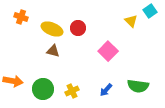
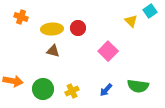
yellow ellipse: rotated 25 degrees counterclockwise
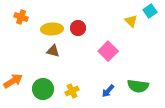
orange arrow: rotated 42 degrees counterclockwise
blue arrow: moved 2 px right, 1 px down
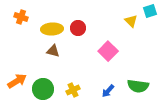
cyan square: rotated 16 degrees clockwise
orange arrow: moved 4 px right
yellow cross: moved 1 px right, 1 px up
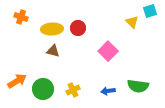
yellow triangle: moved 1 px right, 1 px down
blue arrow: rotated 40 degrees clockwise
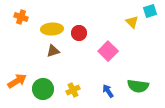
red circle: moved 1 px right, 5 px down
brown triangle: rotated 32 degrees counterclockwise
blue arrow: rotated 64 degrees clockwise
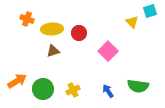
orange cross: moved 6 px right, 2 px down
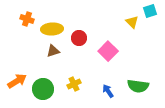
red circle: moved 5 px down
yellow cross: moved 1 px right, 6 px up
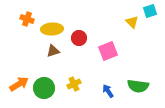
pink square: rotated 24 degrees clockwise
orange arrow: moved 2 px right, 3 px down
green circle: moved 1 px right, 1 px up
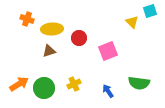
brown triangle: moved 4 px left
green semicircle: moved 1 px right, 3 px up
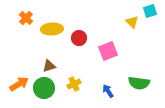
orange cross: moved 1 px left, 1 px up; rotated 24 degrees clockwise
brown triangle: moved 15 px down
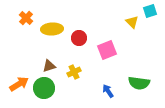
pink square: moved 1 px left, 1 px up
yellow cross: moved 12 px up
